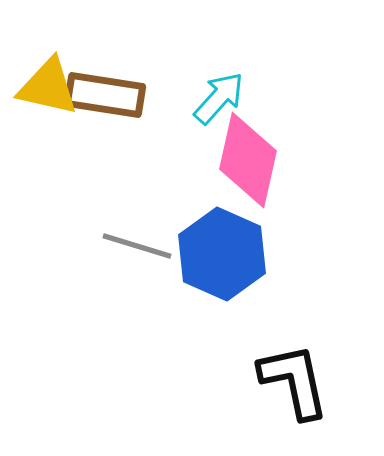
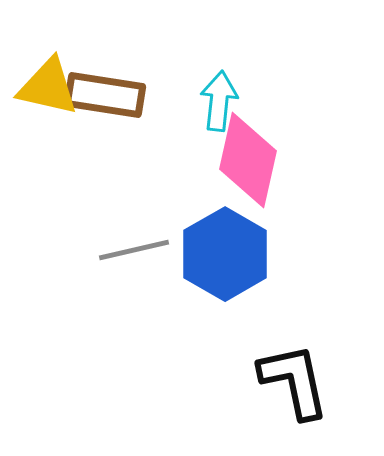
cyan arrow: moved 3 px down; rotated 36 degrees counterclockwise
gray line: moved 3 px left, 4 px down; rotated 30 degrees counterclockwise
blue hexagon: moved 3 px right; rotated 6 degrees clockwise
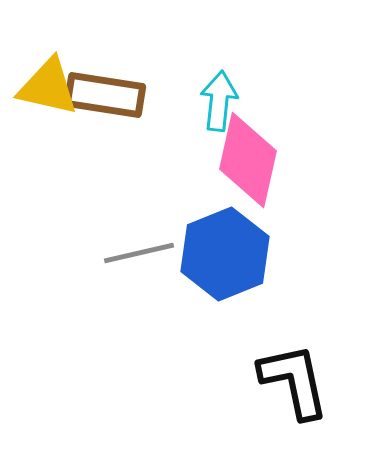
gray line: moved 5 px right, 3 px down
blue hexagon: rotated 8 degrees clockwise
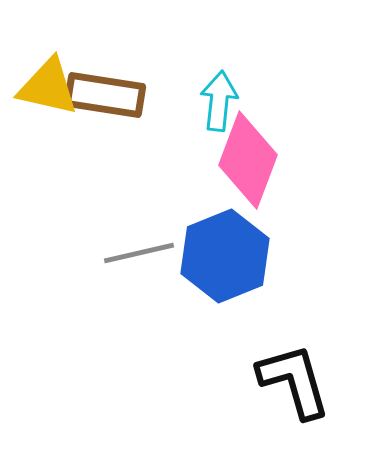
pink diamond: rotated 8 degrees clockwise
blue hexagon: moved 2 px down
black L-shape: rotated 4 degrees counterclockwise
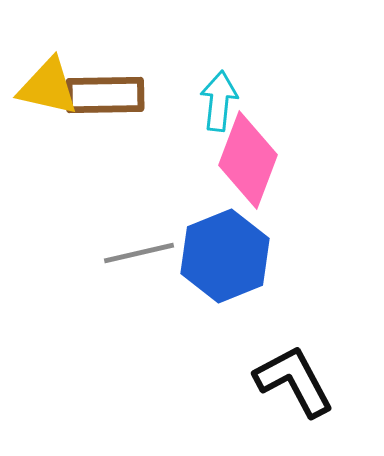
brown rectangle: rotated 10 degrees counterclockwise
black L-shape: rotated 12 degrees counterclockwise
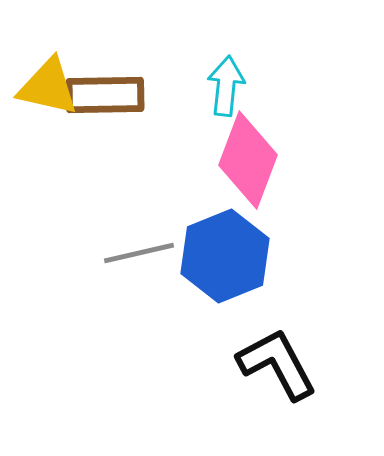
cyan arrow: moved 7 px right, 15 px up
black L-shape: moved 17 px left, 17 px up
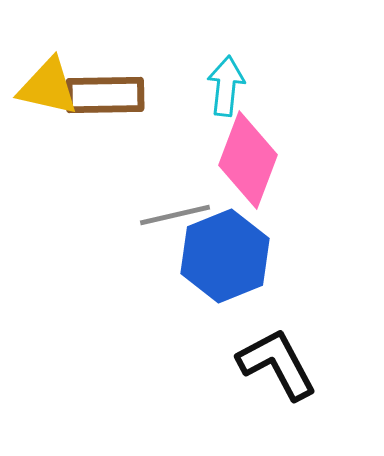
gray line: moved 36 px right, 38 px up
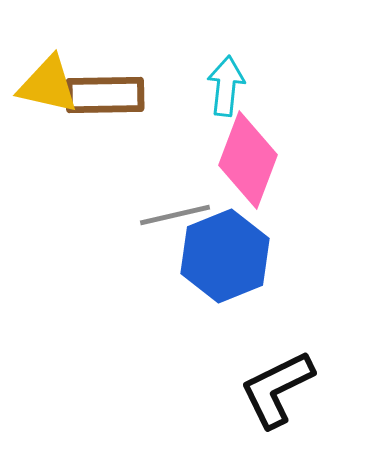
yellow triangle: moved 2 px up
black L-shape: moved 25 px down; rotated 88 degrees counterclockwise
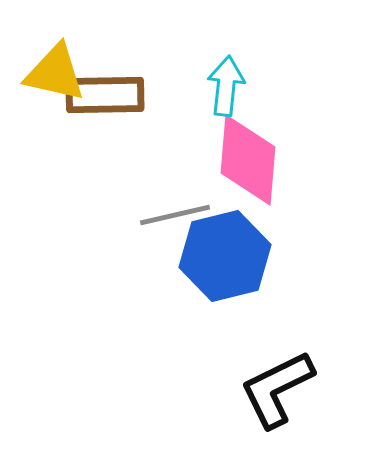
yellow triangle: moved 7 px right, 12 px up
pink diamond: rotated 16 degrees counterclockwise
blue hexagon: rotated 8 degrees clockwise
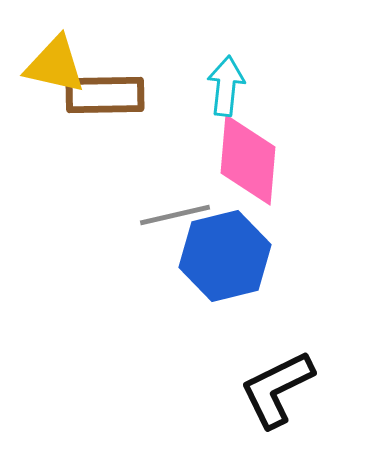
yellow triangle: moved 8 px up
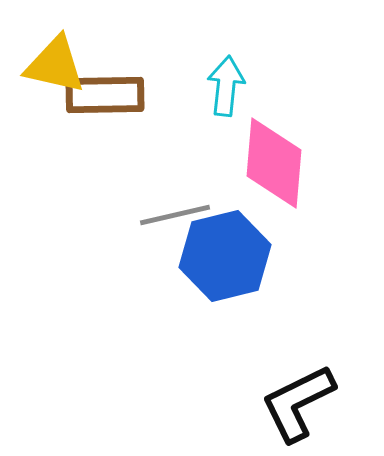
pink diamond: moved 26 px right, 3 px down
black L-shape: moved 21 px right, 14 px down
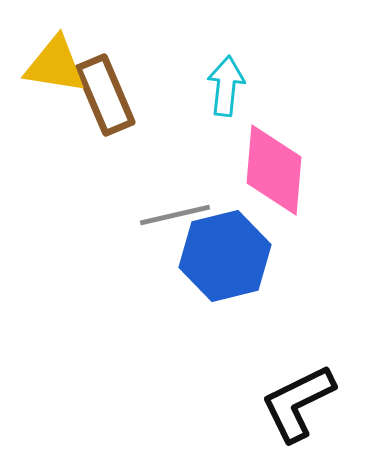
yellow triangle: rotated 4 degrees counterclockwise
brown rectangle: rotated 68 degrees clockwise
pink diamond: moved 7 px down
